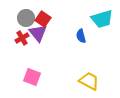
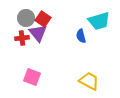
cyan trapezoid: moved 3 px left, 2 px down
red cross: rotated 24 degrees clockwise
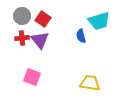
gray circle: moved 4 px left, 2 px up
purple triangle: moved 2 px right, 7 px down
yellow trapezoid: moved 1 px right, 2 px down; rotated 20 degrees counterclockwise
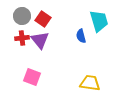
cyan trapezoid: rotated 90 degrees counterclockwise
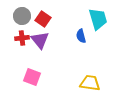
cyan trapezoid: moved 1 px left, 2 px up
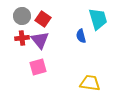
pink square: moved 6 px right, 10 px up; rotated 36 degrees counterclockwise
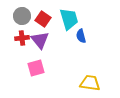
cyan trapezoid: moved 29 px left
pink square: moved 2 px left, 1 px down
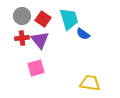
blue semicircle: moved 2 px right, 2 px up; rotated 40 degrees counterclockwise
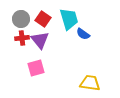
gray circle: moved 1 px left, 3 px down
